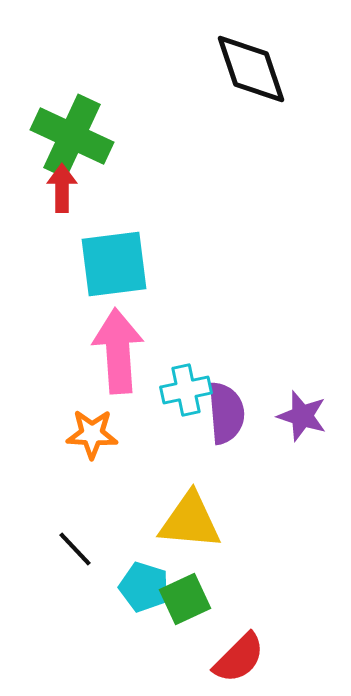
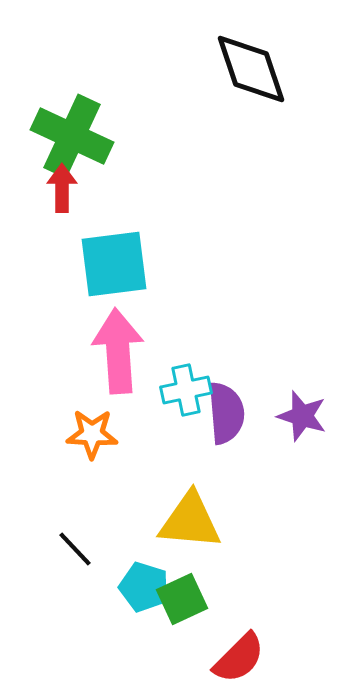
green square: moved 3 px left
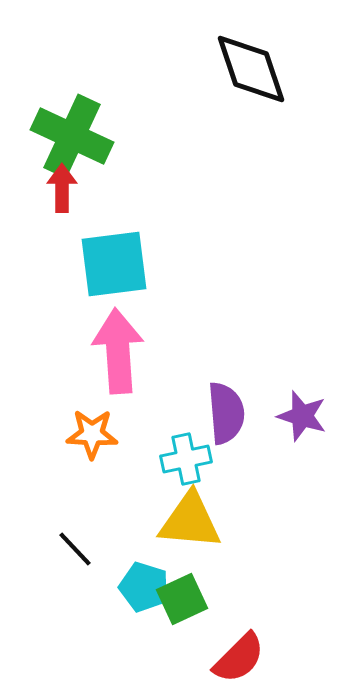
cyan cross: moved 69 px down
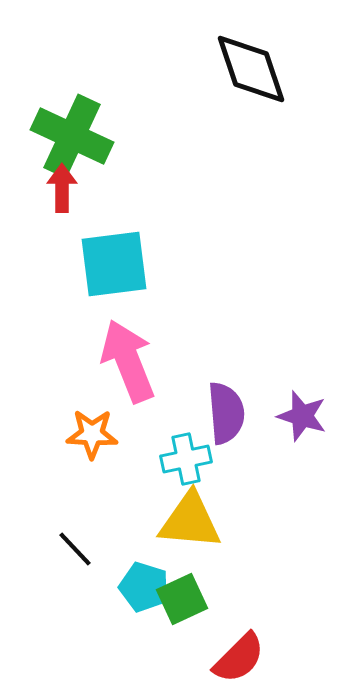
pink arrow: moved 10 px right, 10 px down; rotated 18 degrees counterclockwise
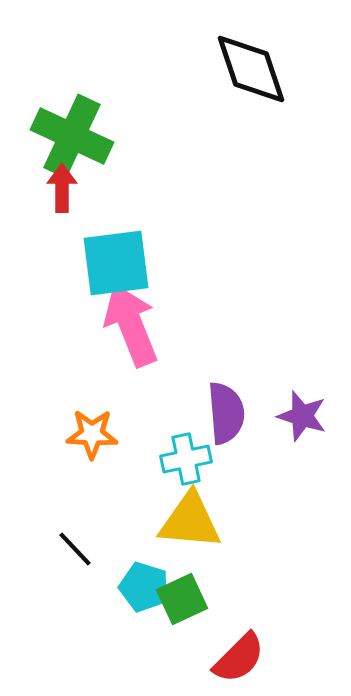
cyan square: moved 2 px right, 1 px up
pink arrow: moved 3 px right, 36 px up
